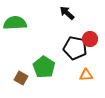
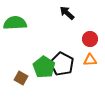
black pentagon: moved 13 px left, 16 px down; rotated 15 degrees clockwise
orange triangle: moved 4 px right, 15 px up
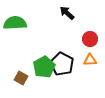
green pentagon: rotated 10 degrees clockwise
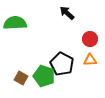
green pentagon: moved 9 px down; rotated 25 degrees counterclockwise
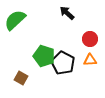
green semicircle: moved 3 px up; rotated 40 degrees counterclockwise
black pentagon: moved 1 px right, 1 px up
green pentagon: moved 20 px up
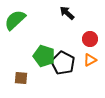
orange triangle: rotated 24 degrees counterclockwise
brown square: rotated 24 degrees counterclockwise
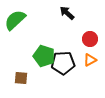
black pentagon: rotated 30 degrees counterclockwise
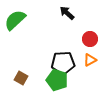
green pentagon: moved 13 px right, 24 px down
brown square: rotated 24 degrees clockwise
